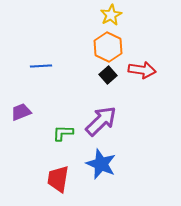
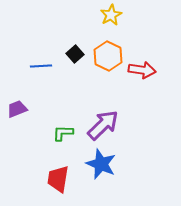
orange hexagon: moved 9 px down
black square: moved 33 px left, 21 px up
purple trapezoid: moved 4 px left, 3 px up
purple arrow: moved 2 px right, 4 px down
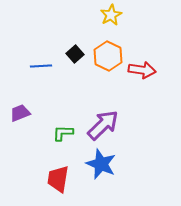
purple trapezoid: moved 3 px right, 4 px down
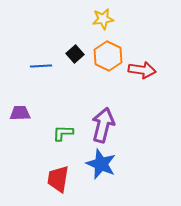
yellow star: moved 8 px left, 4 px down; rotated 20 degrees clockwise
purple trapezoid: rotated 20 degrees clockwise
purple arrow: rotated 32 degrees counterclockwise
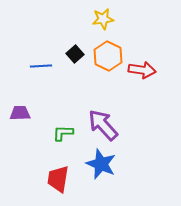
purple arrow: rotated 56 degrees counterclockwise
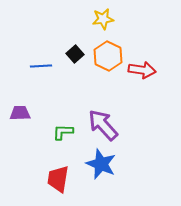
green L-shape: moved 1 px up
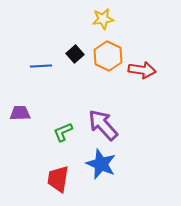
green L-shape: rotated 25 degrees counterclockwise
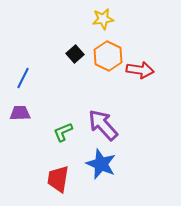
blue line: moved 18 px left, 12 px down; rotated 60 degrees counterclockwise
red arrow: moved 2 px left
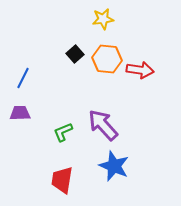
orange hexagon: moved 1 px left, 3 px down; rotated 20 degrees counterclockwise
blue star: moved 13 px right, 2 px down
red trapezoid: moved 4 px right, 1 px down
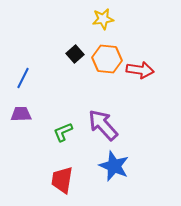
purple trapezoid: moved 1 px right, 1 px down
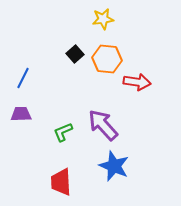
red arrow: moved 3 px left, 12 px down
red trapezoid: moved 1 px left, 2 px down; rotated 12 degrees counterclockwise
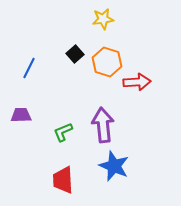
orange hexagon: moved 3 px down; rotated 12 degrees clockwise
blue line: moved 6 px right, 10 px up
red arrow: rotated 12 degrees counterclockwise
purple trapezoid: moved 1 px down
purple arrow: rotated 36 degrees clockwise
red trapezoid: moved 2 px right, 2 px up
